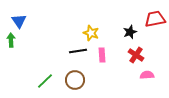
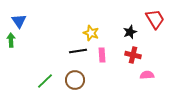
red trapezoid: rotated 70 degrees clockwise
red cross: moved 3 px left; rotated 21 degrees counterclockwise
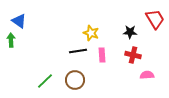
blue triangle: rotated 21 degrees counterclockwise
black star: rotated 24 degrees clockwise
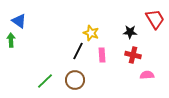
black line: rotated 54 degrees counterclockwise
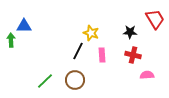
blue triangle: moved 5 px right, 5 px down; rotated 35 degrees counterclockwise
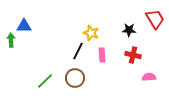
black star: moved 1 px left, 2 px up
pink semicircle: moved 2 px right, 2 px down
brown circle: moved 2 px up
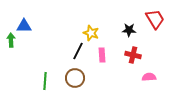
green line: rotated 42 degrees counterclockwise
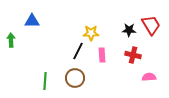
red trapezoid: moved 4 px left, 6 px down
blue triangle: moved 8 px right, 5 px up
yellow star: rotated 21 degrees counterclockwise
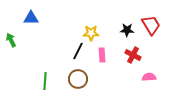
blue triangle: moved 1 px left, 3 px up
black star: moved 2 px left
green arrow: rotated 24 degrees counterclockwise
red cross: rotated 14 degrees clockwise
brown circle: moved 3 px right, 1 px down
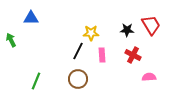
green line: moved 9 px left; rotated 18 degrees clockwise
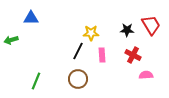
green arrow: rotated 80 degrees counterclockwise
pink semicircle: moved 3 px left, 2 px up
